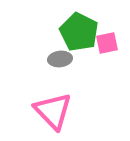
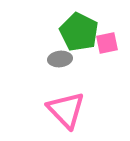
pink triangle: moved 13 px right, 1 px up
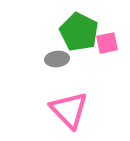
gray ellipse: moved 3 px left
pink triangle: moved 3 px right
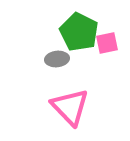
pink triangle: moved 1 px right, 3 px up
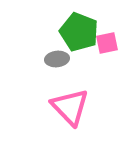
green pentagon: rotated 6 degrees counterclockwise
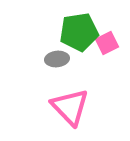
green pentagon: rotated 30 degrees counterclockwise
pink square: rotated 15 degrees counterclockwise
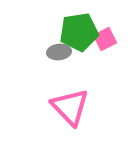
pink square: moved 2 px left, 4 px up
gray ellipse: moved 2 px right, 7 px up
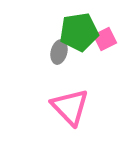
gray ellipse: rotated 70 degrees counterclockwise
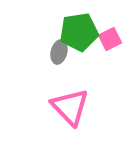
pink square: moved 5 px right
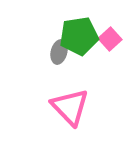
green pentagon: moved 4 px down
pink square: rotated 15 degrees counterclockwise
